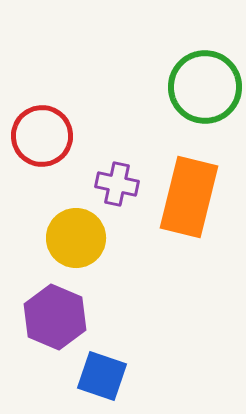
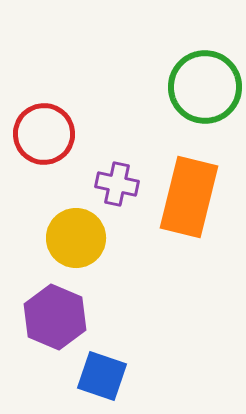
red circle: moved 2 px right, 2 px up
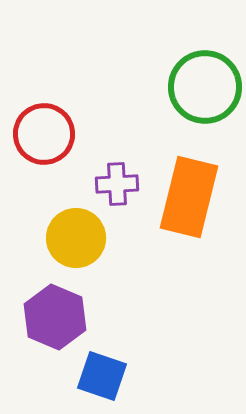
purple cross: rotated 15 degrees counterclockwise
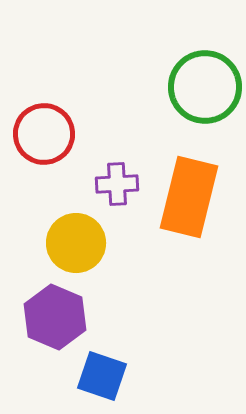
yellow circle: moved 5 px down
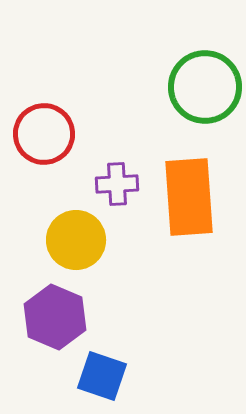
orange rectangle: rotated 18 degrees counterclockwise
yellow circle: moved 3 px up
